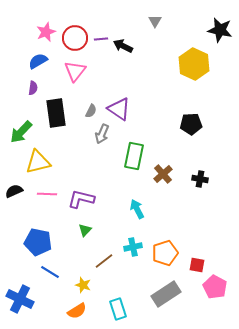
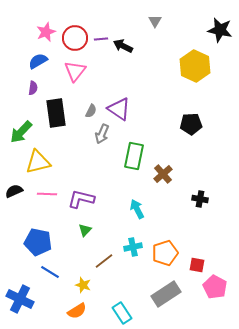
yellow hexagon: moved 1 px right, 2 px down
black cross: moved 20 px down
cyan rectangle: moved 4 px right, 4 px down; rotated 15 degrees counterclockwise
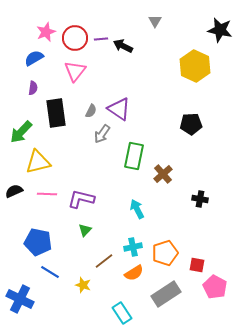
blue semicircle: moved 4 px left, 3 px up
gray arrow: rotated 12 degrees clockwise
orange semicircle: moved 57 px right, 38 px up
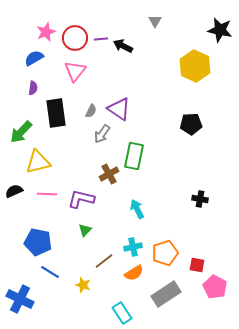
brown cross: moved 54 px left; rotated 12 degrees clockwise
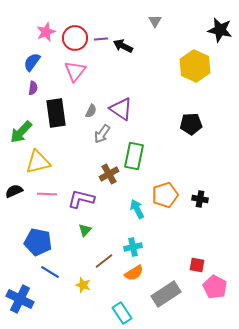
blue semicircle: moved 2 px left, 4 px down; rotated 24 degrees counterclockwise
purple triangle: moved 2 px right
orange pentagon: moved 58 px up
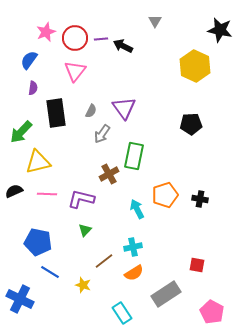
blue semicircle: moved 3 px left, 2 px up
purple triangle: moved 3 px right, 1 px up; rotated 20 degrees clockwise
pink pentagon: moved 3 px left, 25 px down
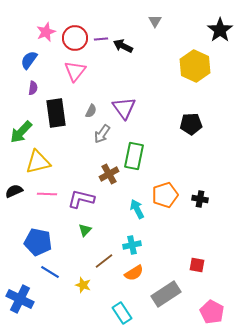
black star: rotated 25 degrees clockwise
cyan cross: moved 1 px left, 2 px up
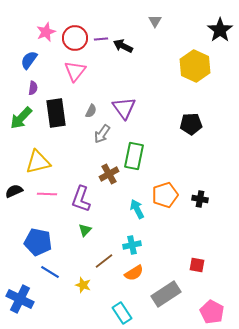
green arrow: moved 14 px up
purple L-shape: rotated 84 degrees counterclockwise
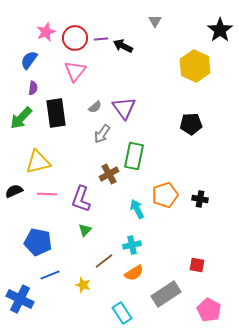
gray semicircle: moved 4 px right, 4 px up; rotated 24 degrees clockwise
blue line: moved 3 px down; rotated 54 degrees counterclockwise
pink pentagon: moved 3 px left, 2 px up
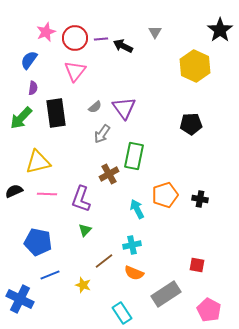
gray triangle: moved 11 px down
orange semicircle: rotated 54 degrees clockwise
